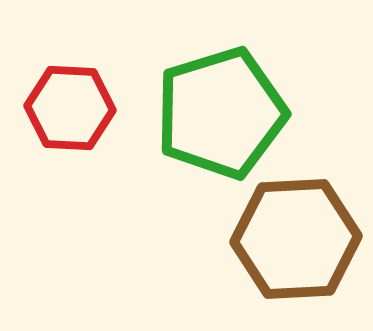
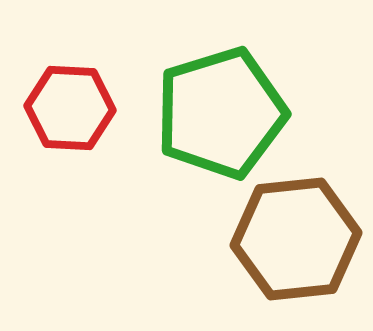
brown hexagon: rotated 3 degrees counterclockwise
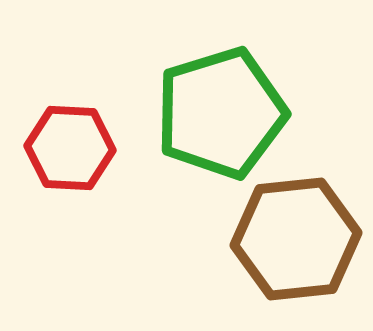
red hexagon: moved 40 px down
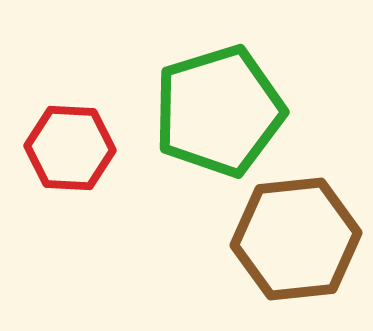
green pentagon: moved 2 px left, 2 px up
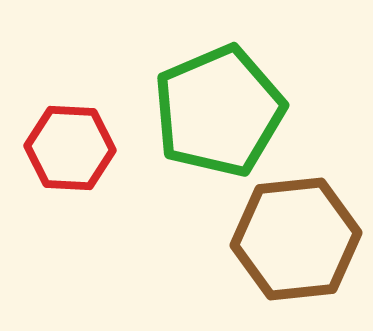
green pentagon: rotated 6 degrees counterclockwise
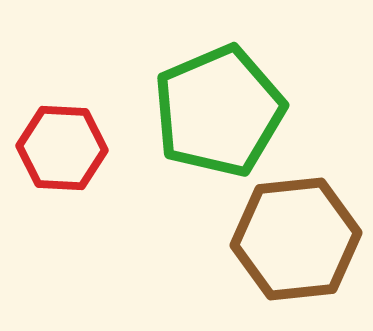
red hexagon: moved 8 px left
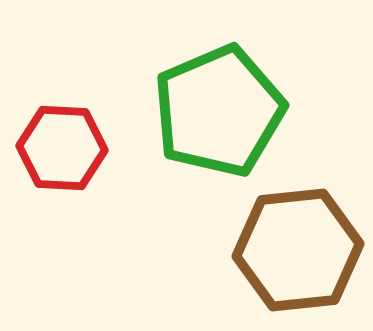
brown hexagon: moved 2 px right, 11 px down
